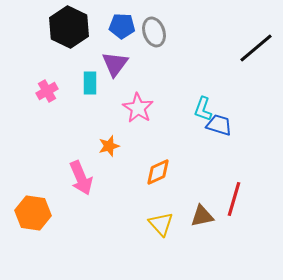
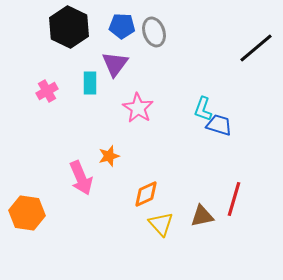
orange star: moved 10 px down
orange diamond: moved 12 px left, 22 px down
orange hexagon: moved 6 px left
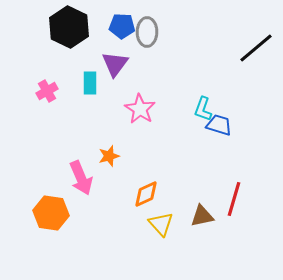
gray ellipse: moved 7 px left; rotated 20 degrees clockwise
pink star: moved 2 px right, 1 px down
orange hexagon: moved 24 px right
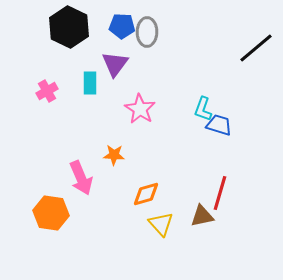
orange star: moved 5 px right, 1 px up; rotated 20 degrees clockwise
orange diamond: rotated 8 degrees clockwise
red line: moved 14 px left, 6 px up
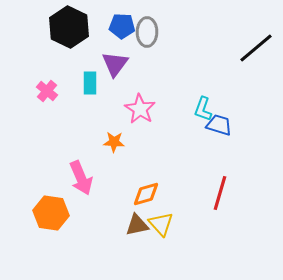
pink cross: rotated 20 degrees counterclockwise
orange star: moved 13 px up
brown triangle: moved 65 px left, 9 px down
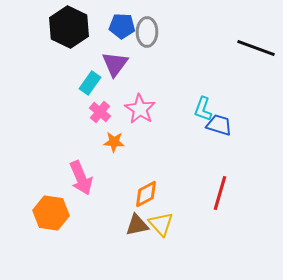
black line: rotated 60 degrees clockwise
cyan rectangle: rotated 35 degrees clockwise
pink cross: moved 53 px right, 21 px down
orange diamond: rotated 12 degrees counterclockwise
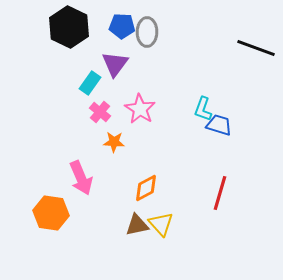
orange diamond: moved 6 px up
